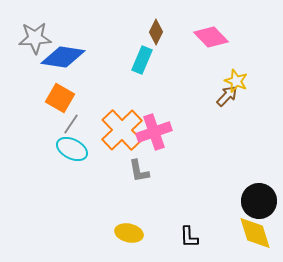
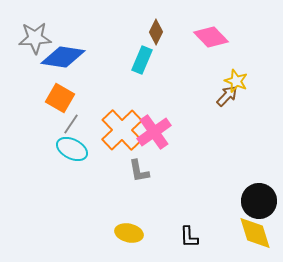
pink cross: rotated 16 degrees counterclockwise
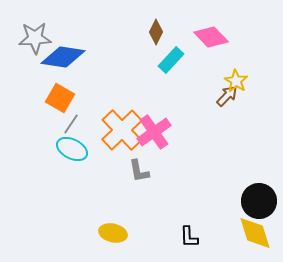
cyan rectangle: moved 29 px right; rotated 20 degrees clockwise
yellow star: rotated 10 degrees clockwise
yellow ellipse: moved 16 px left
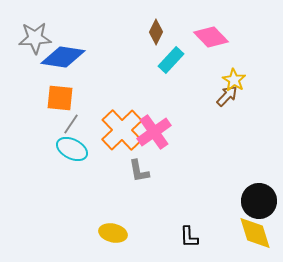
yellow star: moved 2 px left, 1 px up
orange square: rotated 24 degrees counterclockwise
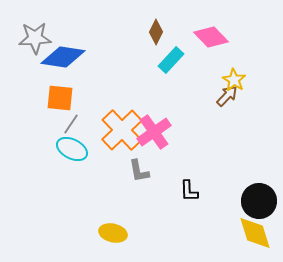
black L-shape: moved 46 px up
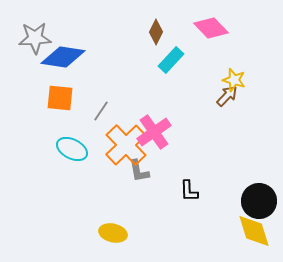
pink diamond: moved 9 px up
yellow star: rotated 15 degrees counterclockwise
gray line: moved 30 px right, 13 px up
orange cross: moved 4 px right, 15 px down
yellow diamond: moved 1 px left, 2 px up
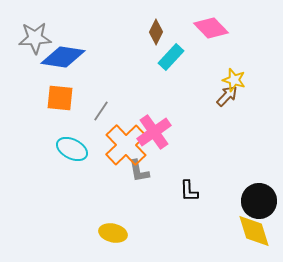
cyan rectangle: moved 3 px up
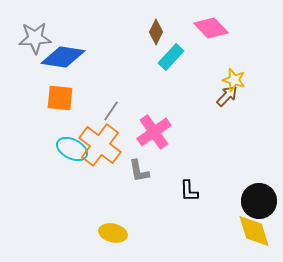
gray line: moved 10 px right
orange cross: moved 26 px left; rotated 9 degrees counterclockwise
